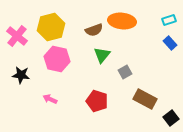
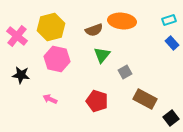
blue rectangle: moved 2 px right
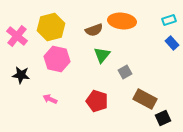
black square: moved 8 px left; rotated 14 degrees clockwise
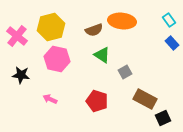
cyan rectangle: rotated 72 degrees clockwise
green triangle: rotated 36 degrees counterclockwise
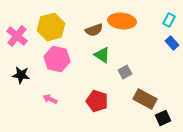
cyan rectangle: rotated 64 degrees clockwise
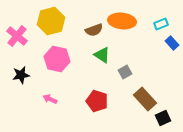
cyan rectangle: moved 8 px left, 4 px down; rotated 40 degrees clockwise
yellow hexagon: moved 6 px up
black star: rotated 18 degrees counterclockwise
brown rectangle: rotated 20 degrees clockwise
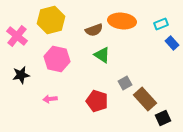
yellow hexagon: moved 1 px up
gray square: moved 11 px down
pink arrow: rotated 32 degrees counterclockwise
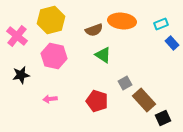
green triangle: moved 1 px right
pink hexagon: moved 3 px left, 3 px up
brown rectangle: moved 1 px left, 1 px down
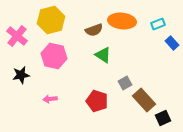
cyan rectangle: moved 3 px left
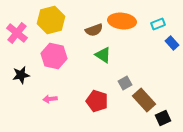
pink cross: moved 3 px up
